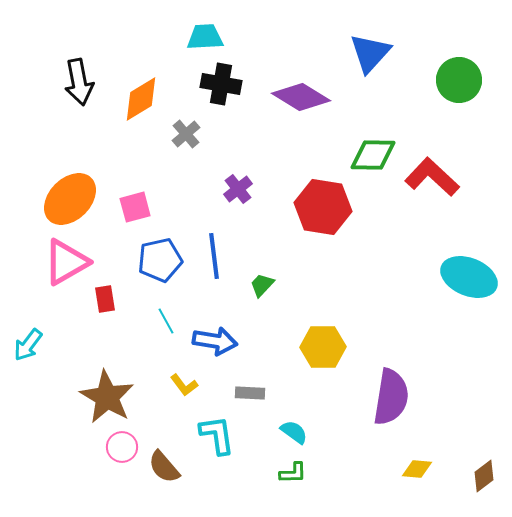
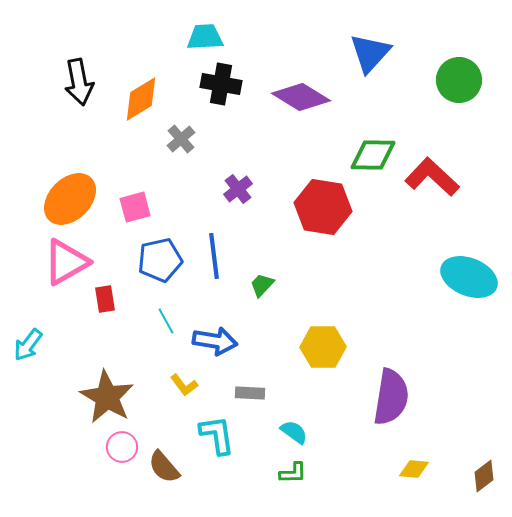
gray cross: moved 5 px left, 5 px down
yellow diamond: moved 3 px left
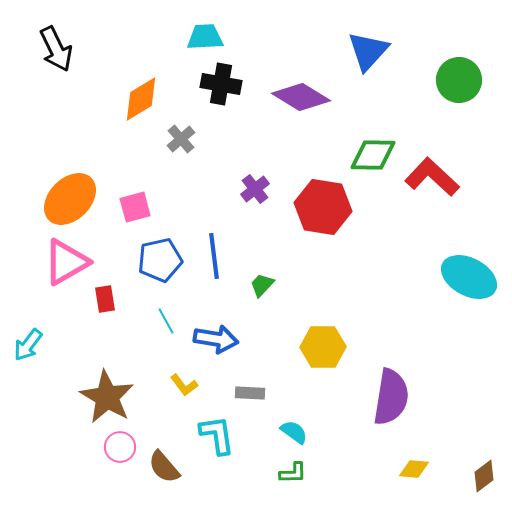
blue triangle: moved 2 px left, 2 px up
black arrow: moved 23 px left, 33 px up; rotated 15 degrees counterclockwise
purple cross: moved 17 px right
cyan ellipse: rotated 6 degrees clockwise
blue arrow: moved 1 px right, 2 px up
pink circle: moved 2 px left
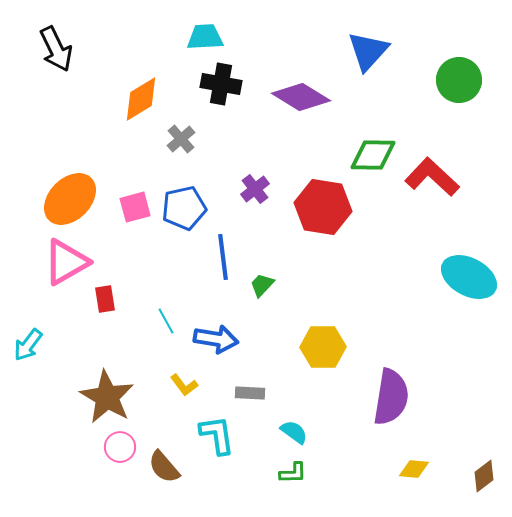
blue line: moved 9 px right, 1 px down
blue pentagon: moved 24 px right, 52 px up
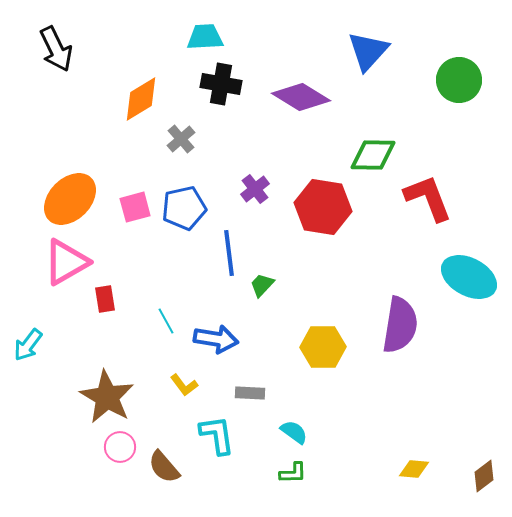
red L-shape: moved 4 px left, 21 px down; rotated 26 degrees clockwise
blue line: moved 6 px right, 4 px up
purple semicircle: moved 9 px right, 72 px up
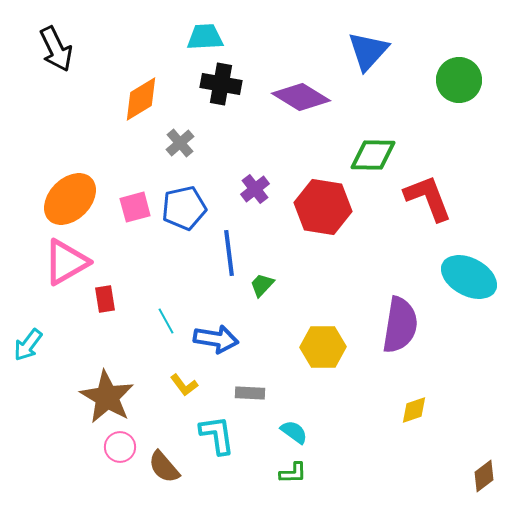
gray cross: moved 1 px left, 4 px down
yellow diamond: moved 59 px up; rotated 24 degrees counterclockwise
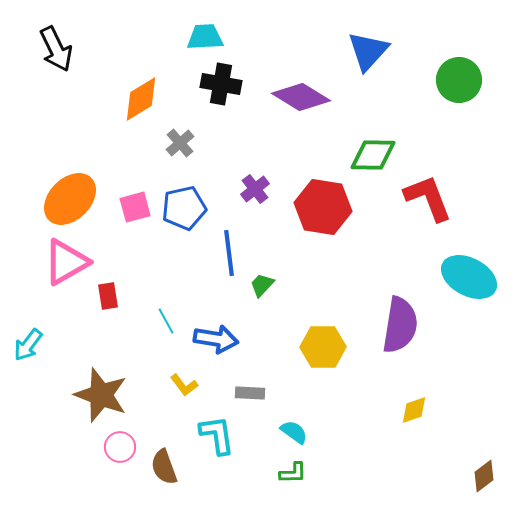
red rectangle: moved 3 px right, 3 px up
brown star: moved 6 px left, 2 px up; rotated 10 degrees counterclockwise
brown semicircle: rotated 21 degrees clockwise
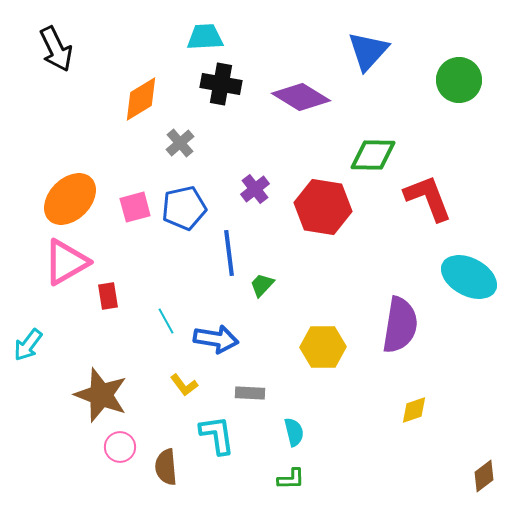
cyan semicircle: rotated 40 degrees clockwise
brown semicircle: moved 2 px right; rotated 15 degrees clockwise
green L-shape: moved 2 px left, 6 px down
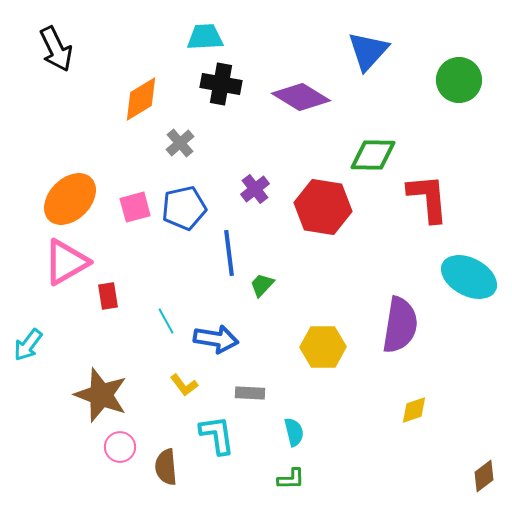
red L-shape: rotated 16 degrees clockwise
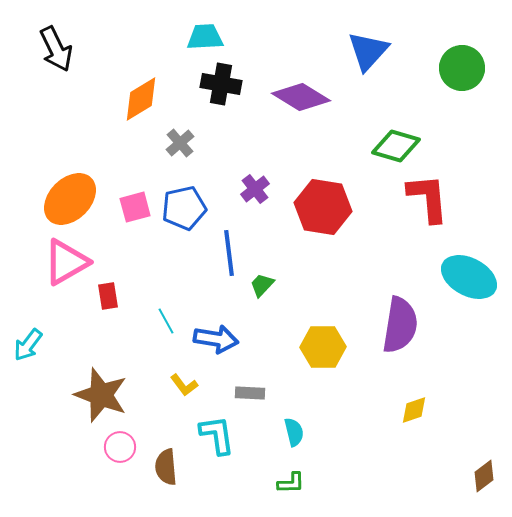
green circle: moved 3 px right, 12 px up
green diamond: moved 23 px right, 9 px up; rotated 15 degrees clockwise
green L-shape: moved 4 px down
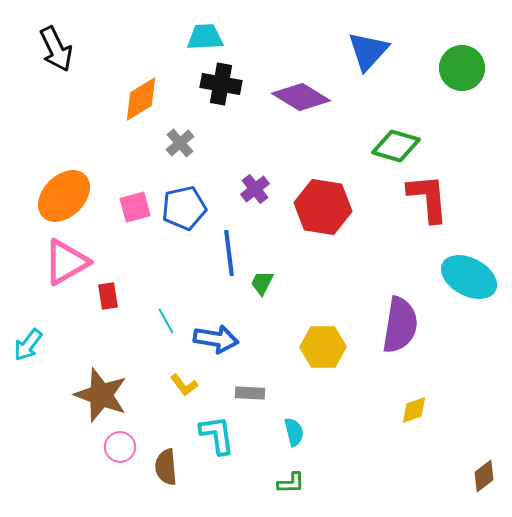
orange ellipse: moved 6 px left, 3 px up
green trapezoid: moved 2 px up; rotated 16 degrees counterclockwise
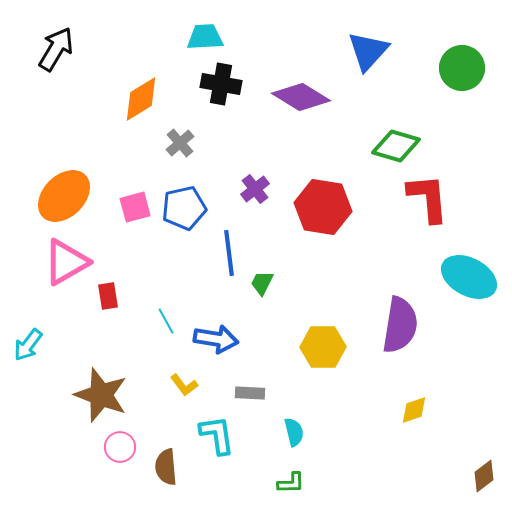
black arrow: rotated 123 degrees counterclockwise
